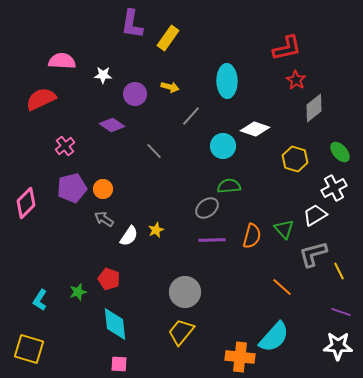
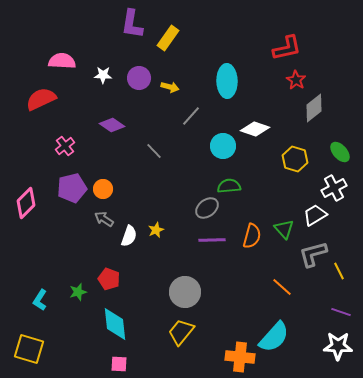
purple circle at (135, 94): moved 4 px right, 16 px up
white semicircle at (129, 236): rotated 15 degrees counterclockwise
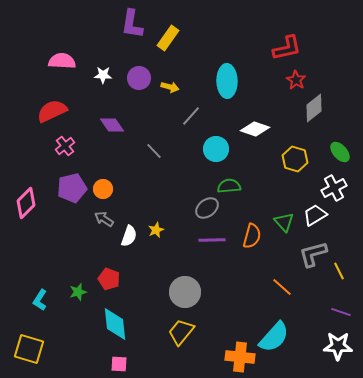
red semicircle at (41, 99): moved 11 px right, 12 px down
purple diamond at (112, 125): rotated 20 degrees clockwise
cyan circle at (223, 146): moved 7 px left, 3 px down
green triangle at (284, 229): moved 7 px up
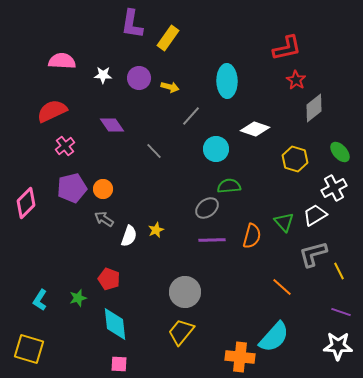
green star at (78, 292): moved 6 px down
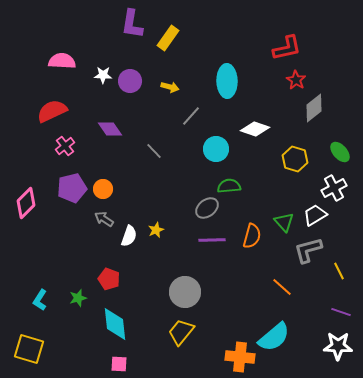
purple circle at (139, 78): moved 9 px left, 3 px down
purple diamond at (112, 125): moved 2 px left, 4 px down
gray L-shape at (313, 254): moved 5 px left, 4 px up
cyan semicircle at (274, 337): rotated 8 degrees clockwise
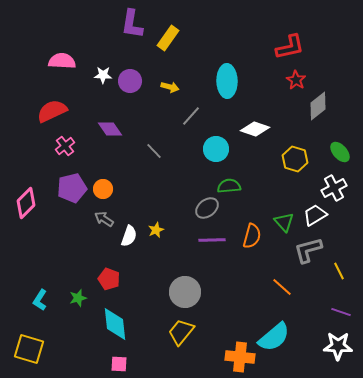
red L-shape at (287, 48): moved 3 px right, 1 px up
gray diamond at (314, 108): moved 4 px right, 2 px up
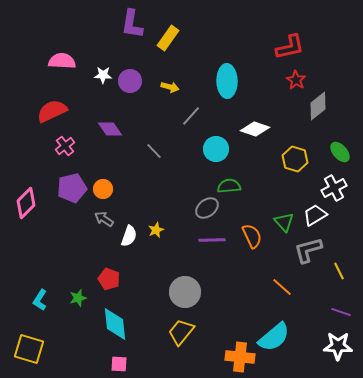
orange semicircle at (252, 236): rotated 40 degrees counterclockwise
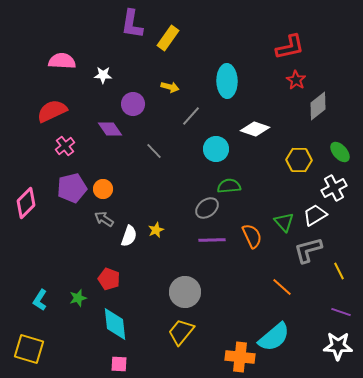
purple circle at (130, 81): moved 3 px right, 23 px down
yellow hexagon at (295, 159): moved 4 px right, 1 px down; rotated 15 degrees counterclockwise
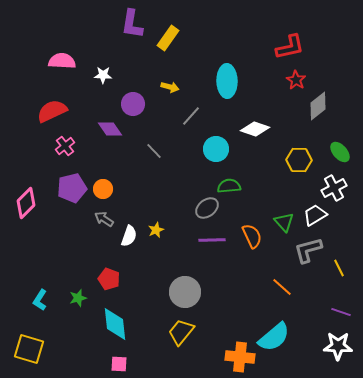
yellow line at (339, 271): moved 3 px up
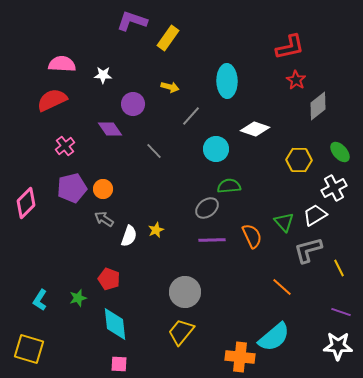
purple L-shape at (132, 24): moved 3 px up; rotated 100 degrees clockwise
pink semicircle at (62, 61): moved 3 px down
red semicircle at (52, 111): moved 11 px up
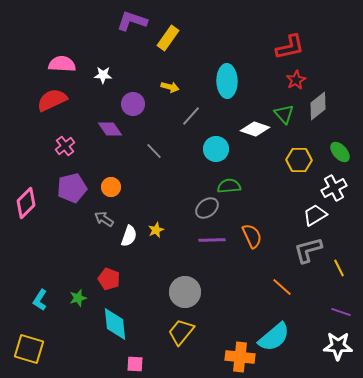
red star at (296, 80): rotated 12 degrees clockwise
orange circle at (103, 189): moved 8 px right, 2 px up
green triangle at (284, 222): moved 108 px up
pink square at (119, 364): moved 16 px right
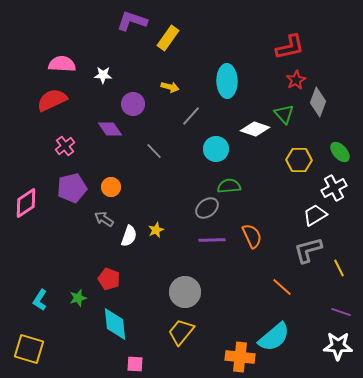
gray diamond at (318, 106): moved 4 px up; rotated 32 degrees counterclockwise
pink diamond at (26, 203): rotated 12 degrees clockwise
